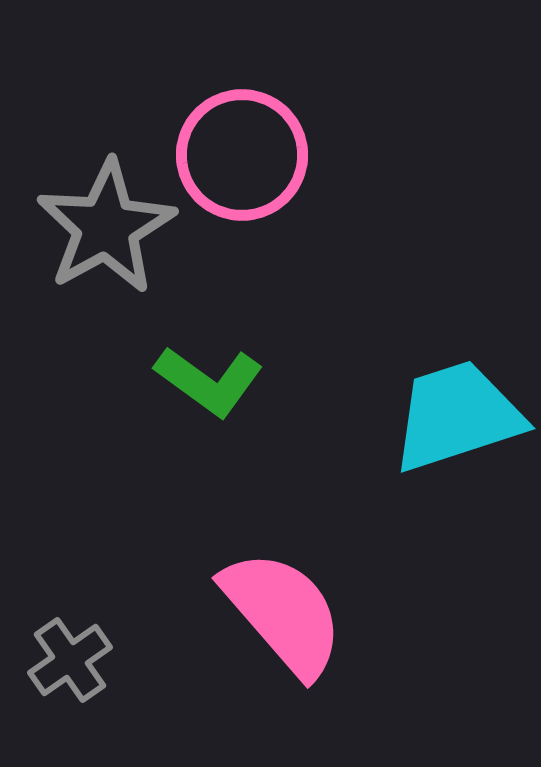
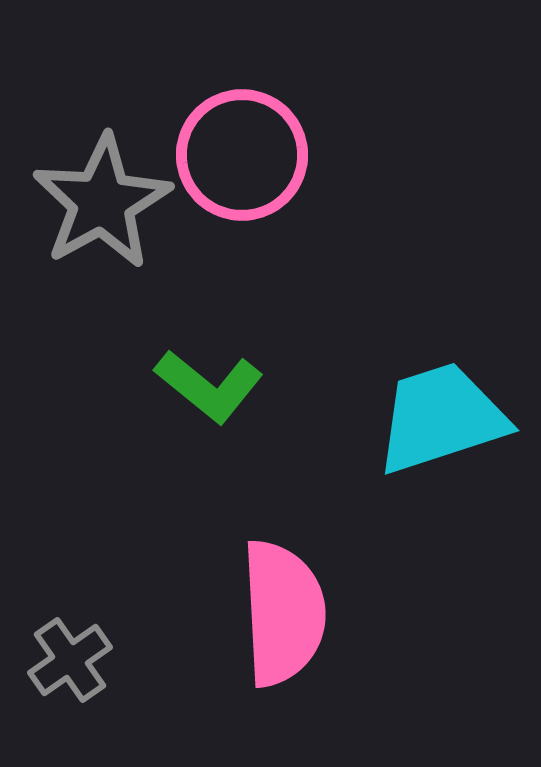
gray star: moved 4 px left, 25 px up
green L-shape: moved 5 px down; rotated 3 degrees clockwise
cyan trapezoid: moved 16 px left, 2 px down
pink semicircle: rotated 38 degrees clockwise
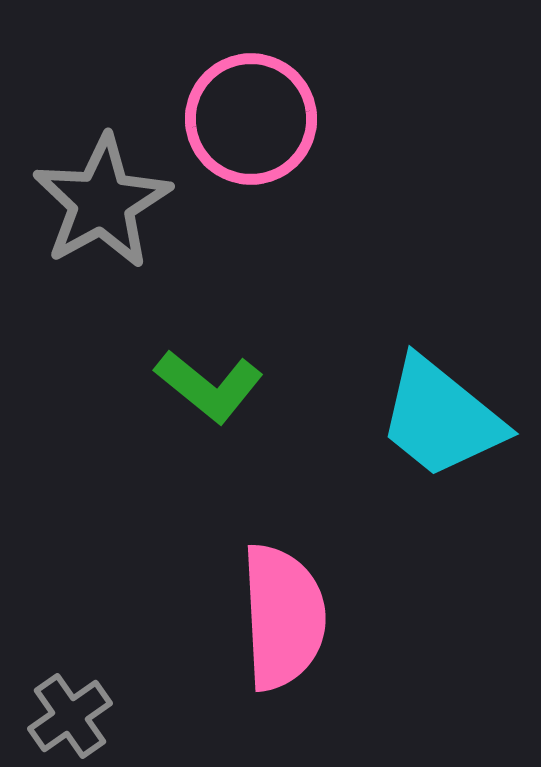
pink circle: moved 9 px right, 36 px up
cyan trapezoid: rotated 123 degrees counterclockwise
pink semicircle: moved 4 px down
gray cross: moved 56 px down
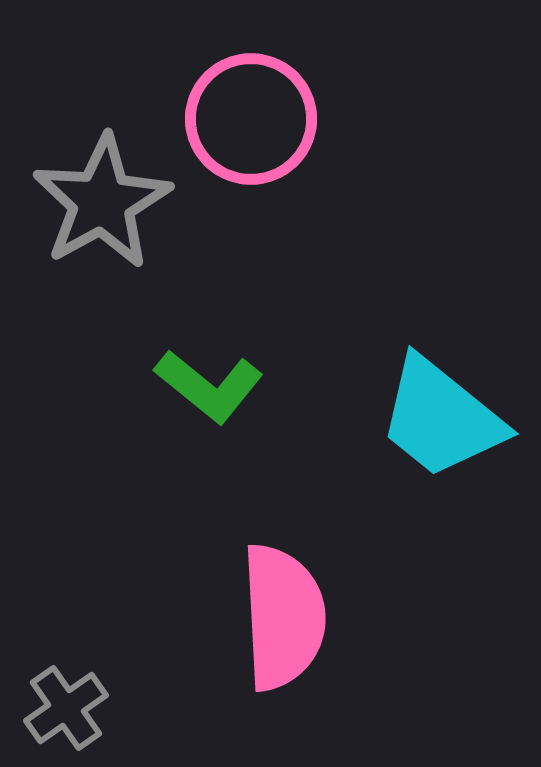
gray cross: moved 4 px left, 8 px up
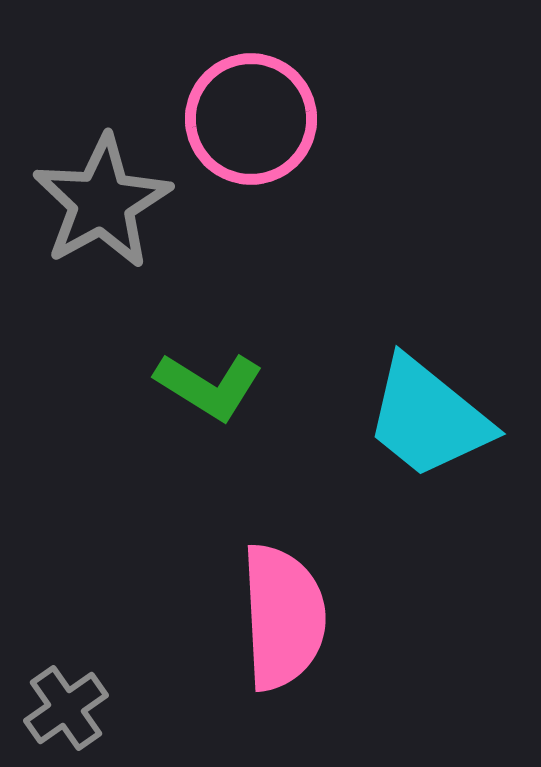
green L-shape: rotated 7 degrees counterclockwise
cyan trapezoid: moved 13 px left
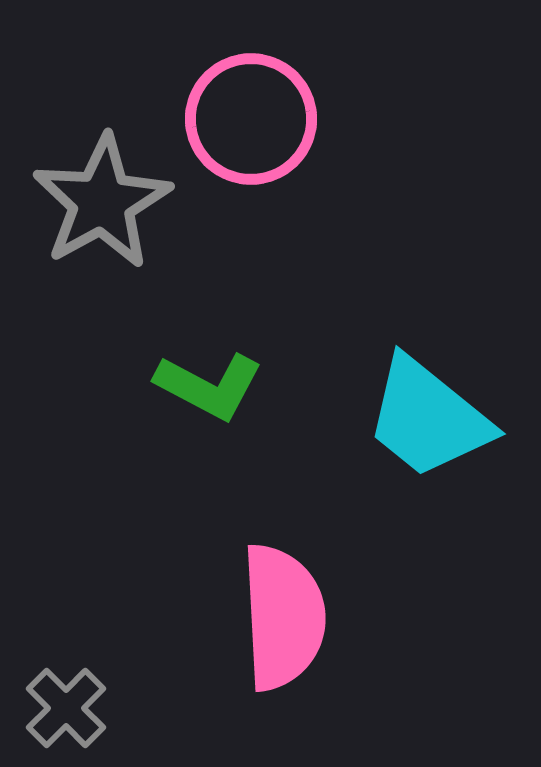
green L-shape: rotated 4 degrees counterclockwise
gray cross: rotated 10 degrees counterclockwise
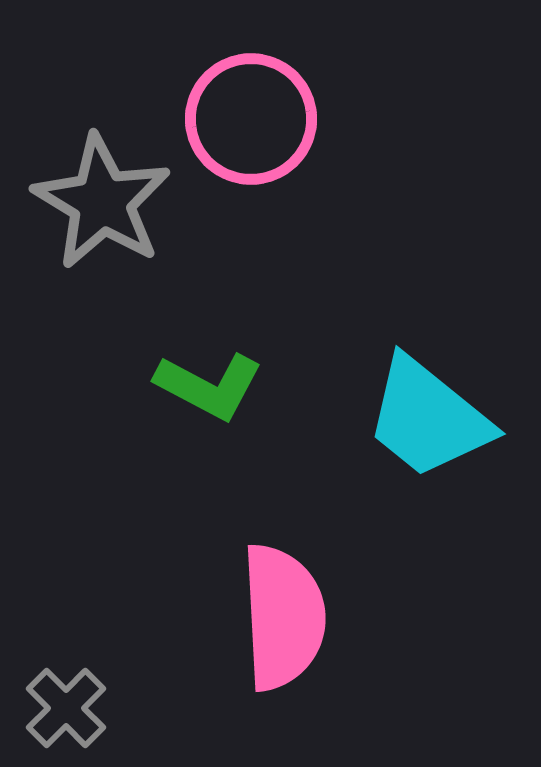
gray star: rotated 12 degrees counterclockwise
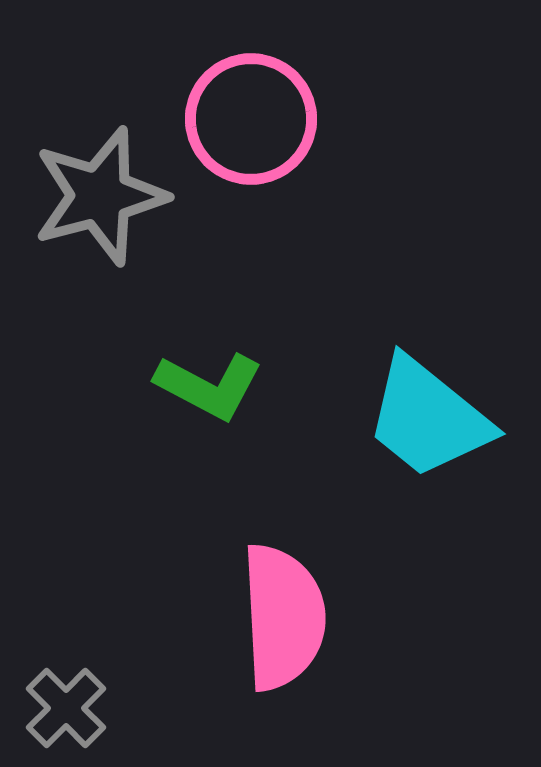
gray star: moved 2 px left, 6 px up; rotated 26 degrees clockwise
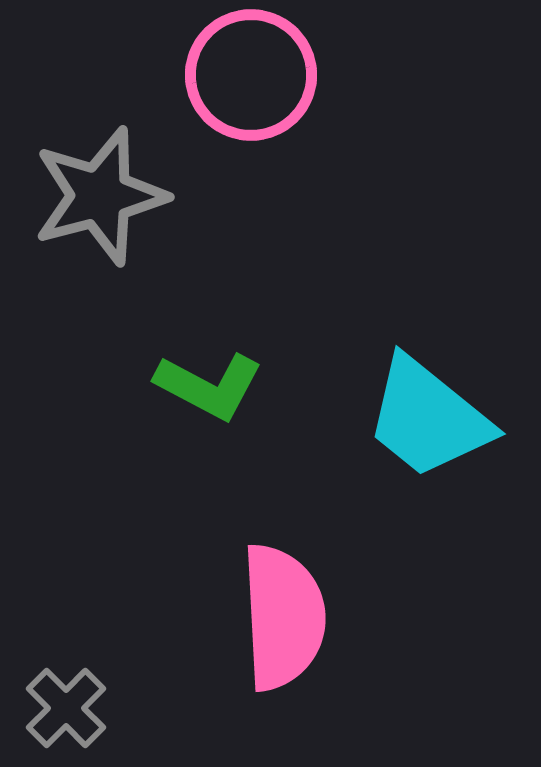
pink circle: moved 44 px up
